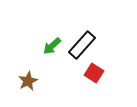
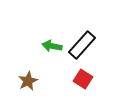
green arrow: rotated 54 degrees clockwise
red square: moved 11 px left, 6 px down
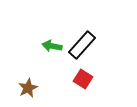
brown star: moved 7 px down
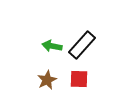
red square: moved 4 px left; rotated 30 degrees counterclockwise
brown star: moved 19 px right, 8 px up
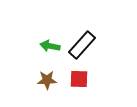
green arrow: moved 2 px left
brown star: rotated 24 degrees clockwise
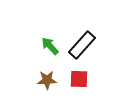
green arrow: rotated 36 degrees clockwise
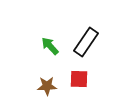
black rectangle: moved 4 px right, 3 px up; rotated 8 degrees counterclockwise
brown star: moved 6 px down
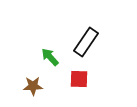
green arrow: moved 11 px down
brown star: moved 14 px left
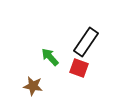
red square: moved 11 px up; rotated 18 degrees clockwise
brown star: rotated 12 degrees clockwise
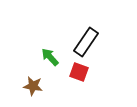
red square: moved 4 px down
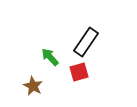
red square: rotated 36 degrees counterclockwise
brown star: rotated 18 degrees clockwise
